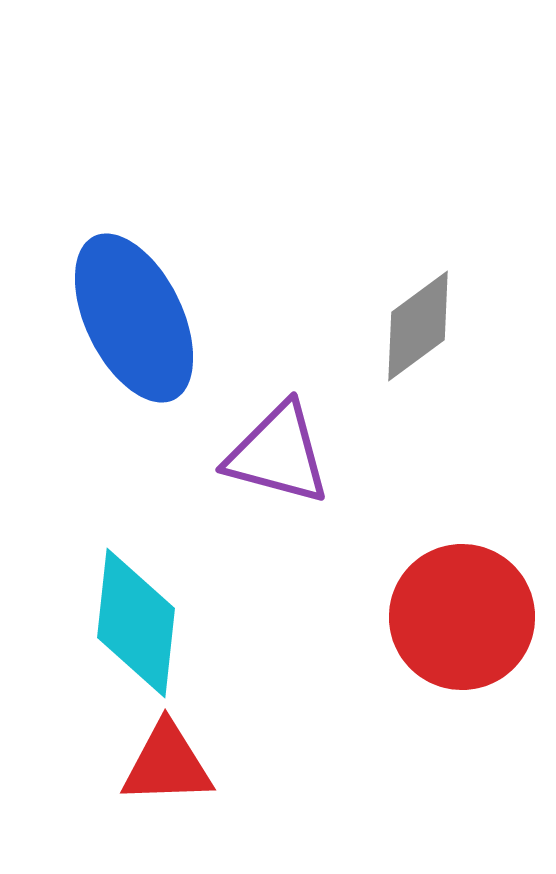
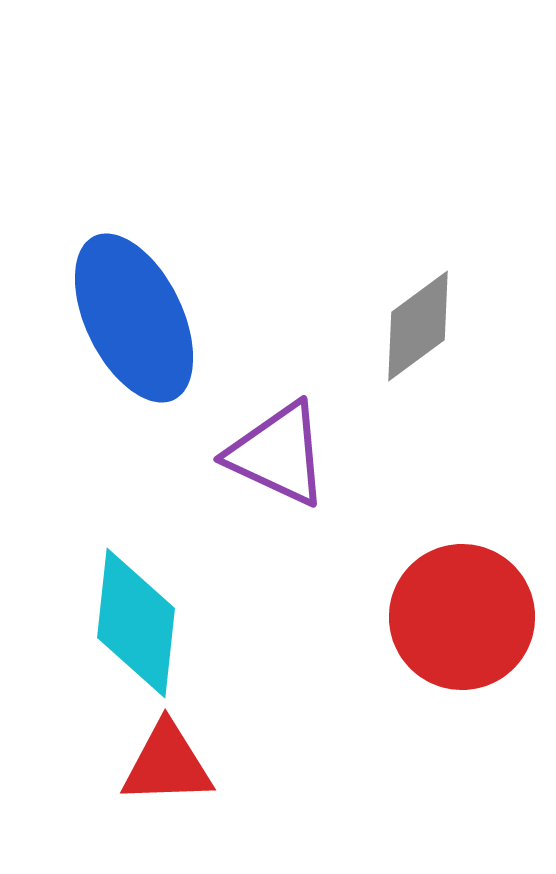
purple triangle: rotated 10 degrees clockwise
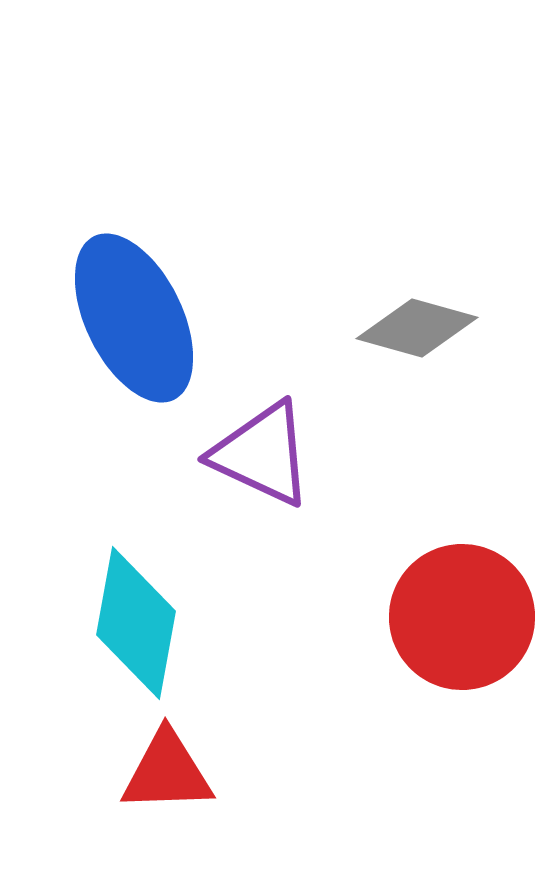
gray diamond: moved 1 px left, 2 px down; rotated 52 degrees clockwise
purple triangle: moved 16 px left
cyan diamond: rotated 4 degrees clockwise
red triangle: moved 8 px down
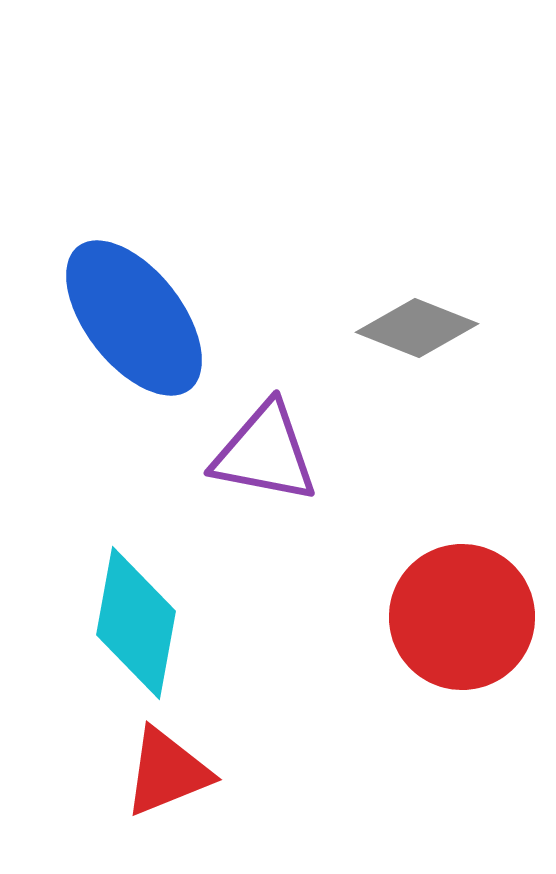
blue ellipse: rotated 12 degrees counterclockwise
gray diamond: rotated 6 degrees clockwise
purple triangle: moved 3 px right, 1 px up; rotated 14 degrees counterclockwise
red triangle: rotated 20 degrees counterclockwise
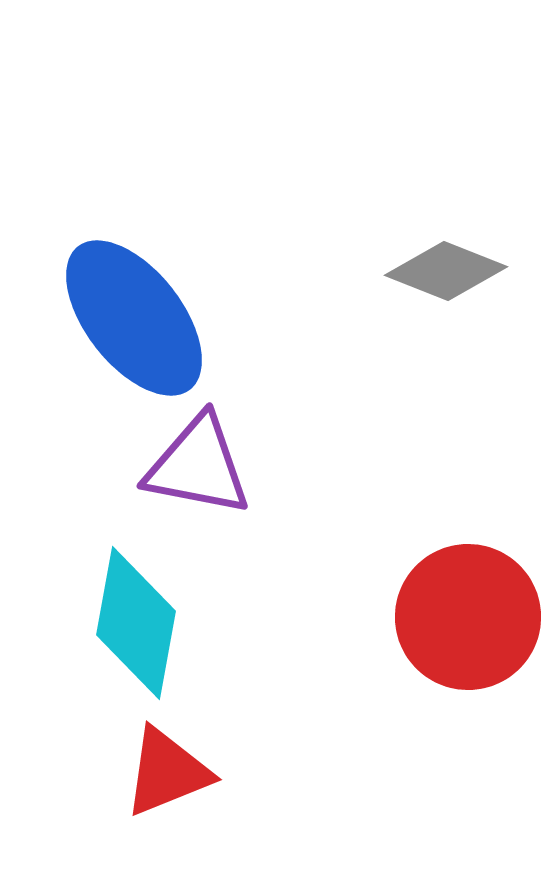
gray diamond: moved 29 px right, 57 px up
purple triangle: moved 67 px left, 13 px down
red circle: moved 6 px right
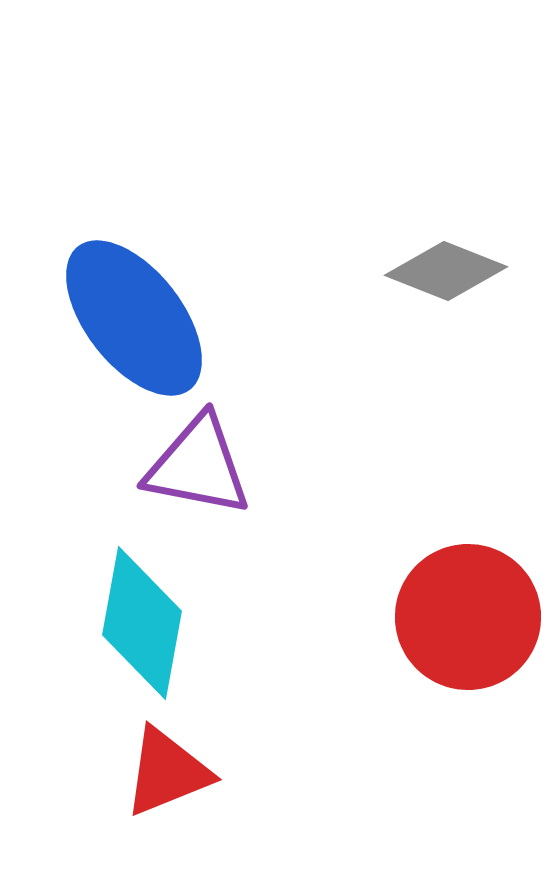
cyan diamond: moved 6 px right
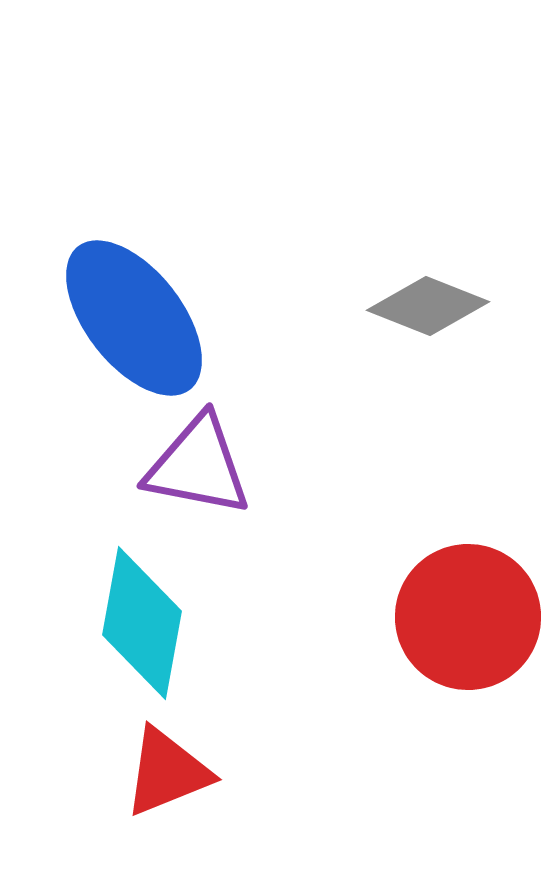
gray diamond: moved 18 px left, 35 px down
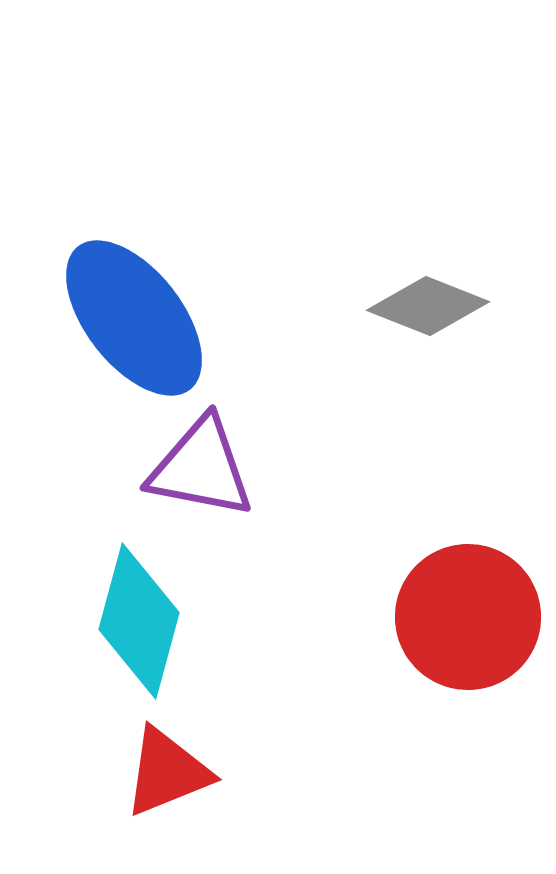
purple triangle: moved 3 px right, 2 px down
cyan diamond: moved 3 px left, 2 px up; rotated 5 degrees clockwise
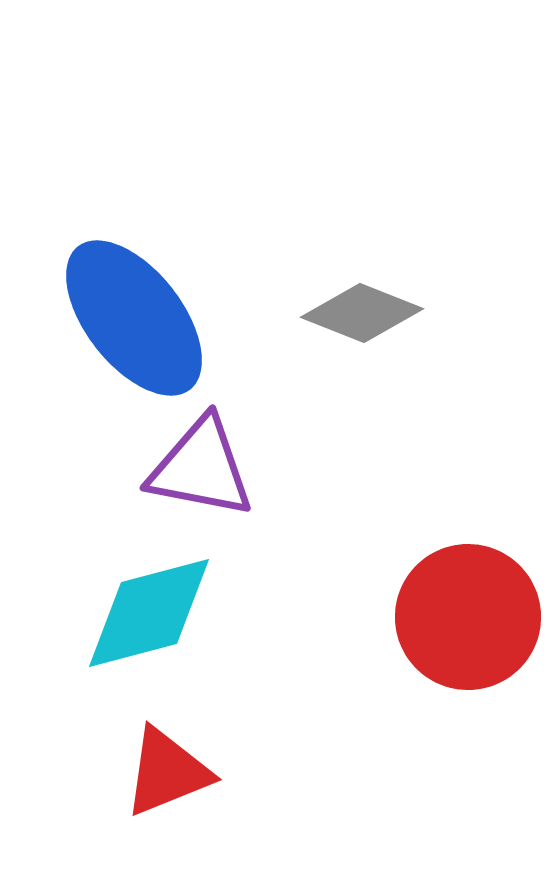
gray diamond: moved 66 px left, 7 px down
cyan diamond: moved 10 px right, 8 px up; rotated 60 degrees clockwise
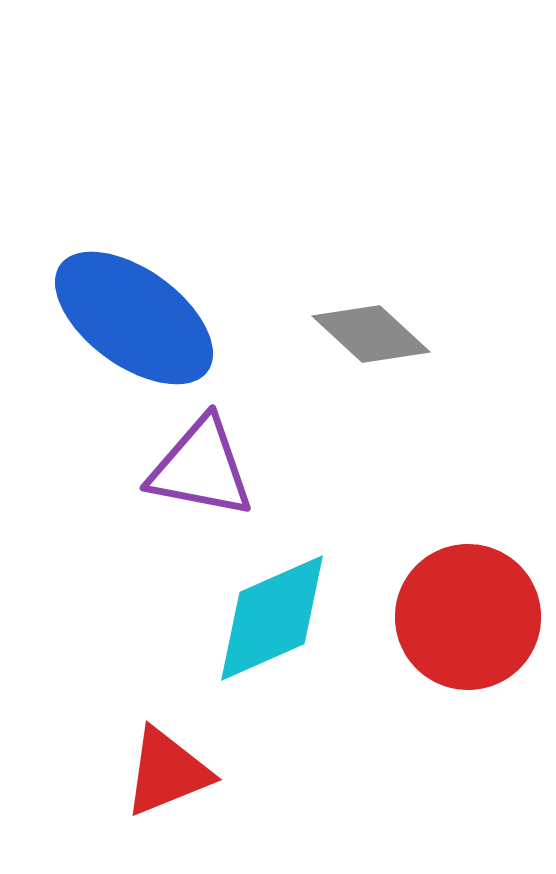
gray diamond: moved 9 px right, 21 px down; rotated 21 degrees clockwise
blue ellipse: rotated 16 degrees counterclockwise
cyan diamond: moved 123 px right, 5 px down; rotated 9 degrees counterclockwise
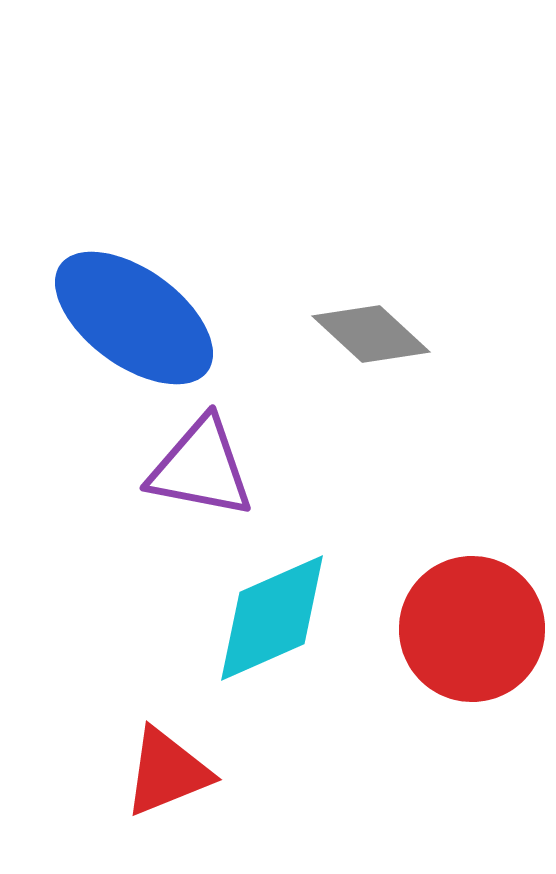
red circle: moved 4 px right, 12 px down
